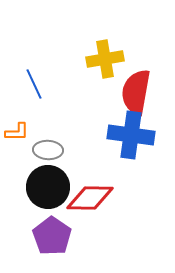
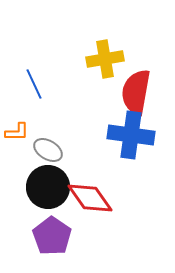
gray ellipse: rotated 28 degrees clockwise
red diamond: rotated 54 degrees clockwise
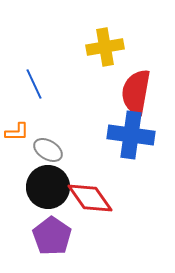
yellow cross: moved 12 px up
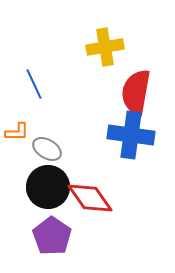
gray ellipse: moved 1 px left, 1 px up
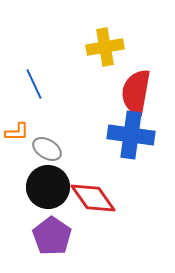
red diamond: moved 3 px right
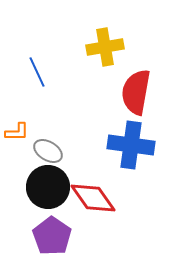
blue line: moved 3 px right, 12 px up
blue cross: moved 10 px down
gray ellipse: moved 1 px right, 2 px down
